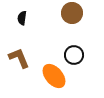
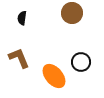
black circle: moved 7 px right, 7 px down
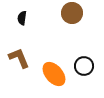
black circle: moved 3 px right, 4 px down
orange ellipse: moved 2 px up
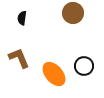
brown circle: moved 1 px right
